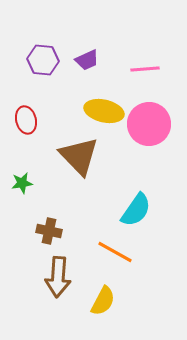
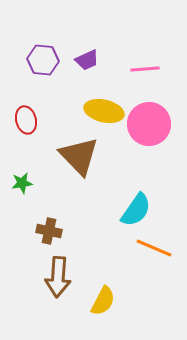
orange line: moved 39 px right, 4 px up; rotated 6 degrees counterclockwise
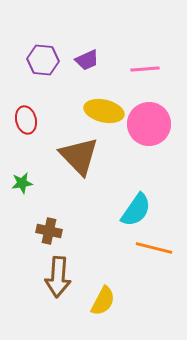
orange line: rotated 9 degrees counterclockwise
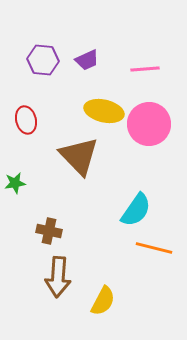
green star: moved 7 px left
